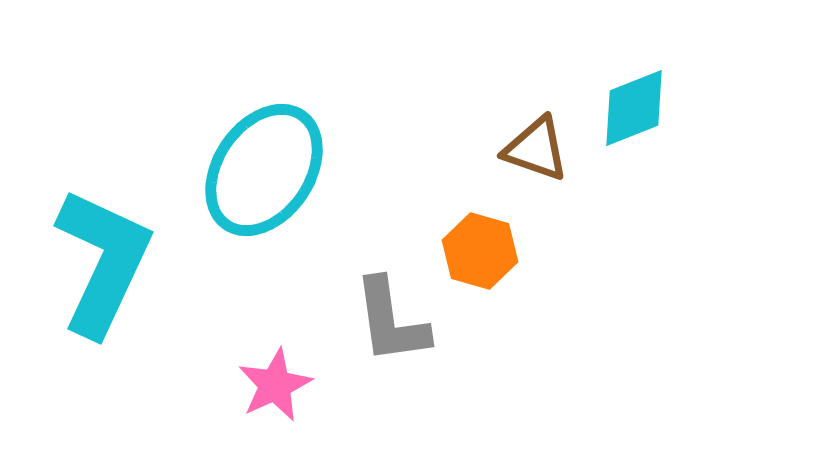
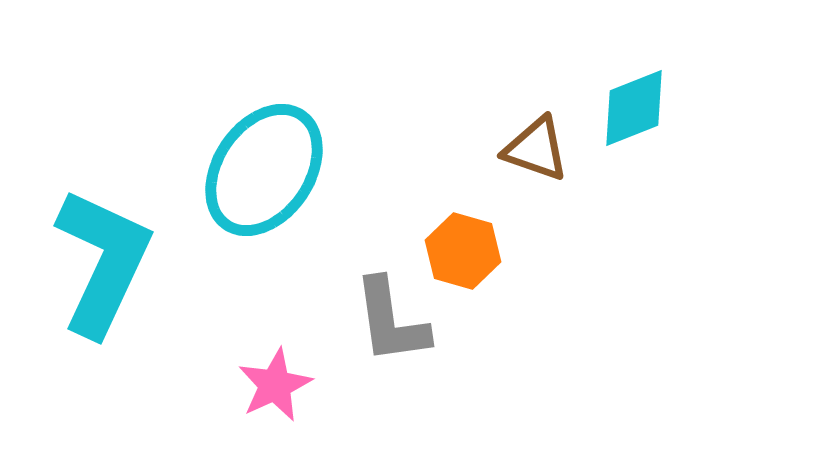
orange hexagon: moved 17 px left
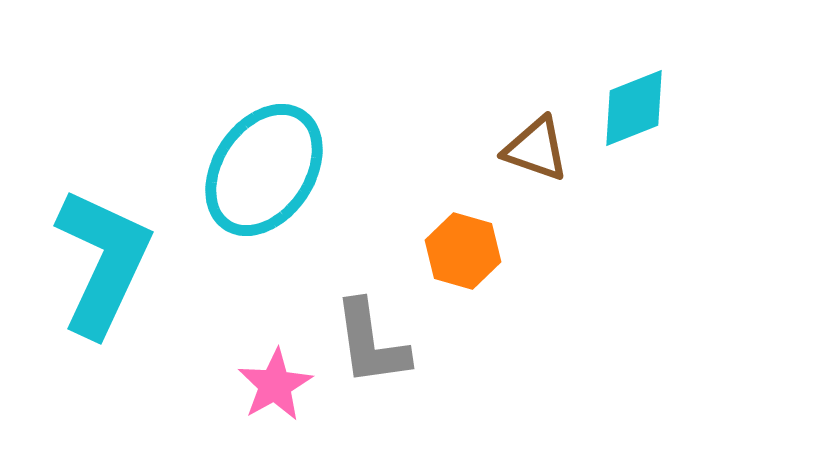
gray L-shape: moved 20 px left, 22 px down
pink star: rotated 4 degrees counterclockwise
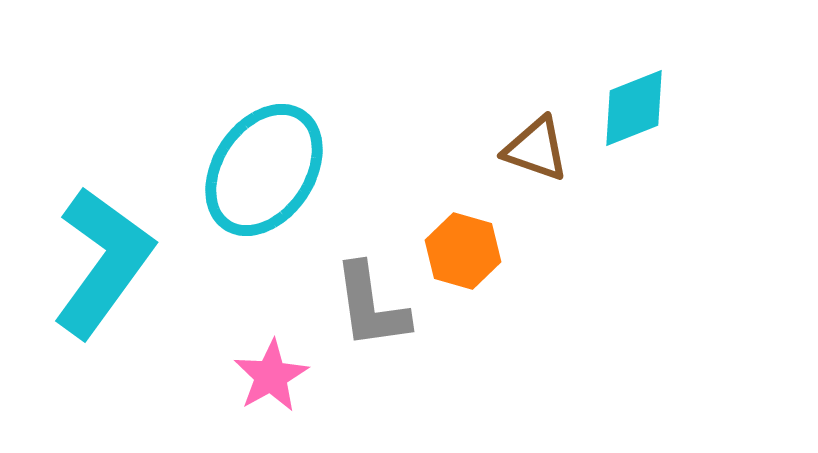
cyan L-shape: rotated 11 degrees clockwise
gray L-shape: moved 37 px up
pink star: moved 4 px left, 9 px up
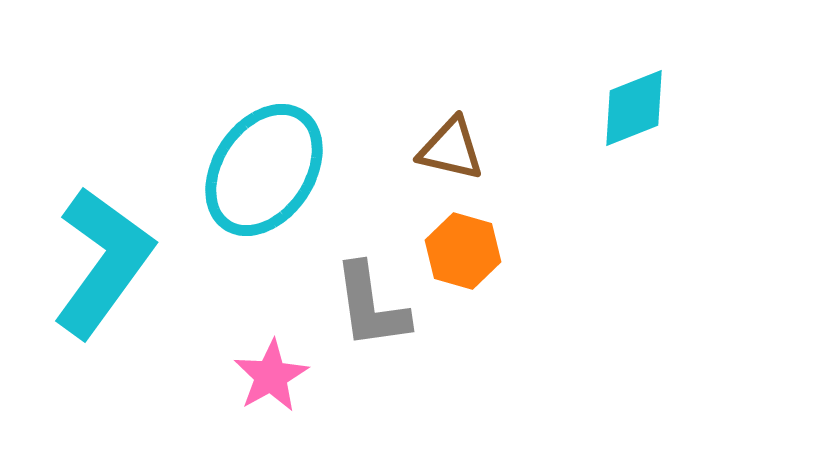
brown triangle: moved 85 px left; rotated 6 degrees counterclockwise
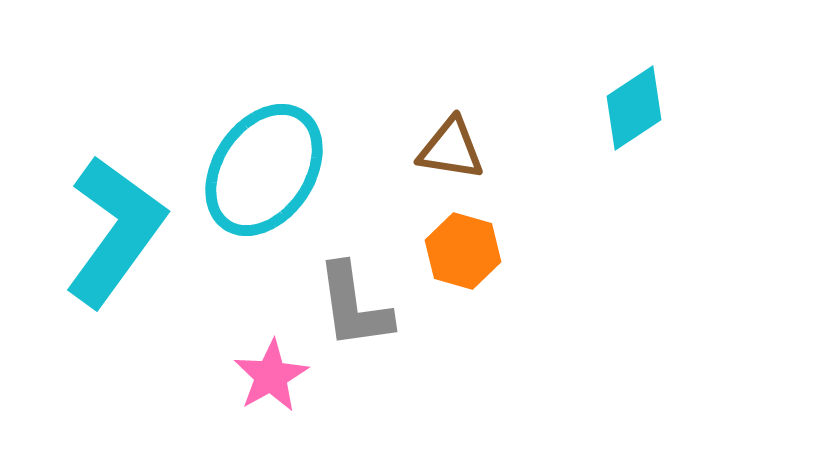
cyan diamond: rotated 12 degrees counterclockwise
brown triangle: rotated 4 degrees counterclockwise
cyan L-shape: moved 12 px right, 31 px up
gray L-shape: moved 17 px left
